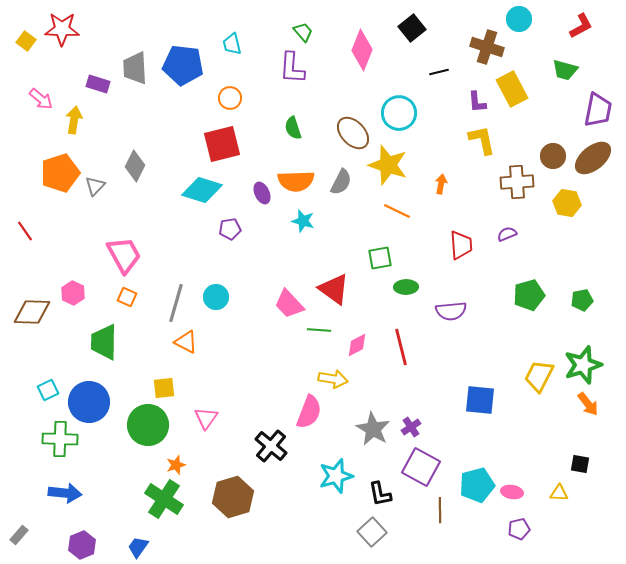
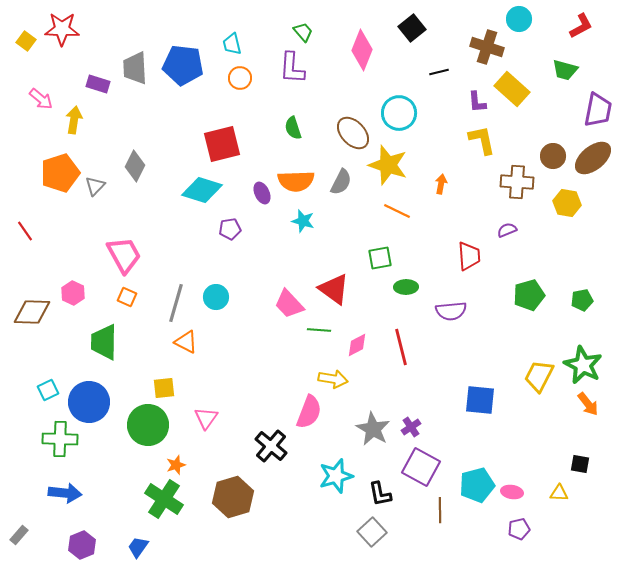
yellow rectangle at (512, 89): rotated 20 degrees counterclockwise
orange circle at (230, 98): moved 10 px right, 20 px up
brown cross at (517, 182): rotated 8 degrees clockwise
purple semicircle at (507, 234): moved 4 px up
red trapezoid at (461, 245): moved 8 px right, 11 px down
green star at (583, 365): rotated 27 degrees counterclockwise
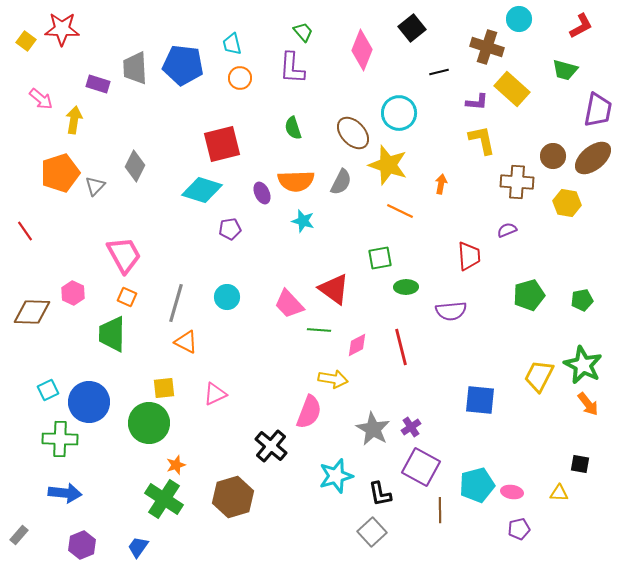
purple L-shape at (477, 102): rotated 80 degrees counterclockwise
orange line at (397, 211): moved 3 px right
cyan circle at (216, 297): moved 11 px right
green trapezoid at (104, 342): moved 8 px right, 8 px up
pink triangle at (206, 418): moved 9 px right, 24 px up; rotated 30 degrees clockwise
green circle at (148, 425): moved 1 px right, 2 px up
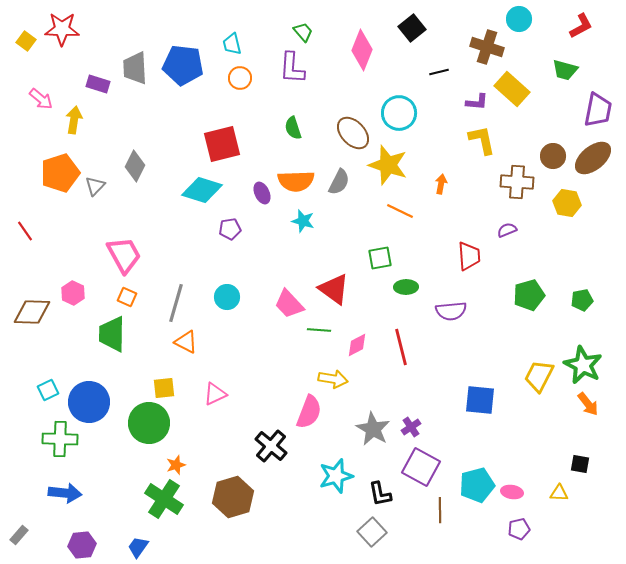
gray semicircle at (341, 182): moved 2 px left
purple hexagon at (82, 545): rotated 16 degrees clockwise
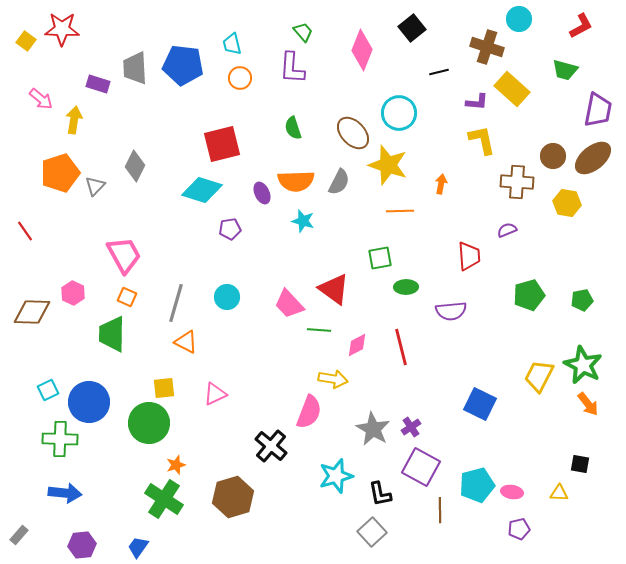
orange line at (400, 211): rotated 28 degrees counterclockwise
blue square at (480, 400): moved 4 px down; rotated 20 degrees clockwise
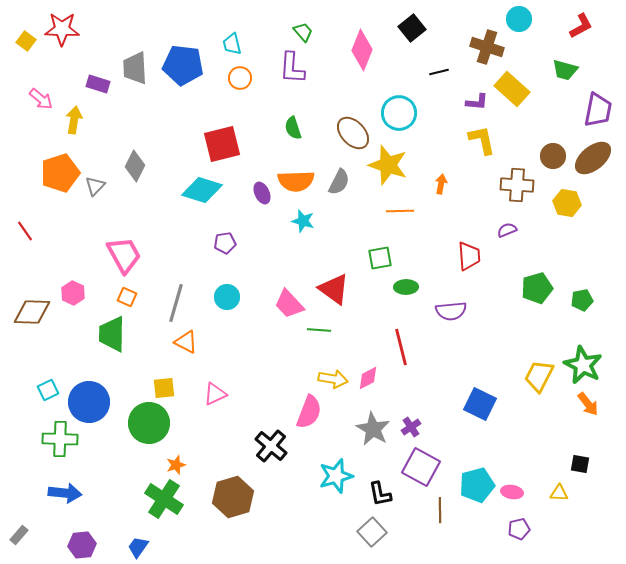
brown cross at (517, 182): moved 3 px down
purple pentagon at (230, 229): moved 5 px left, 14 px down
green pentagon at (529, 295): moved 8 px right, 7 px up
pink diamond at (357, 345): moved 11 px right, 33 px down
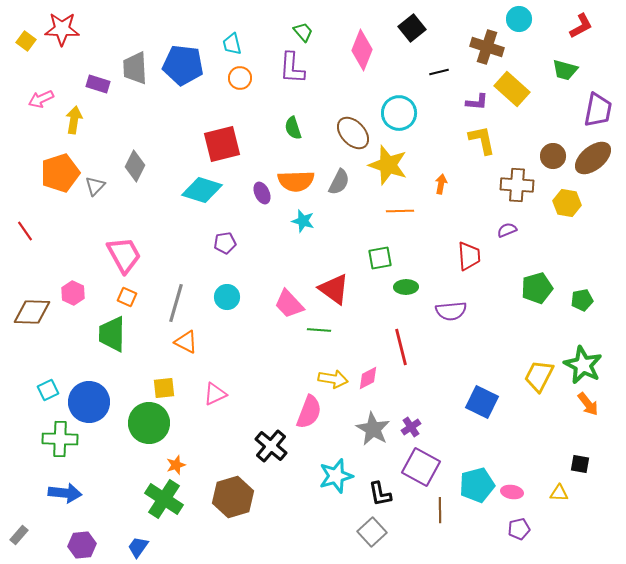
pink arrow at (41, 99): rotated 115 degrees clockwise
blue square at (480, 404): moved 2 px right, 2 px up
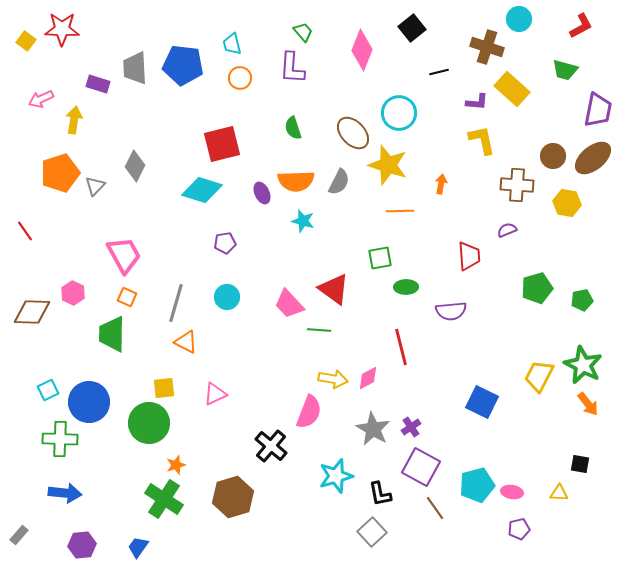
brown line at (440, 510): moved 5 px left, 2 px up; rotated 35 degrees counterclockwise
